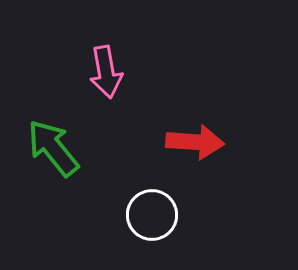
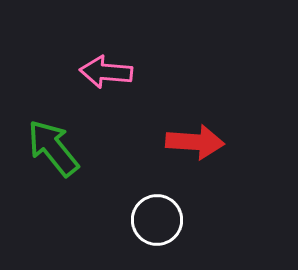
pink arrow: rotated 105 degrees clockwise
white circle: moved 5 px right, 5 px down
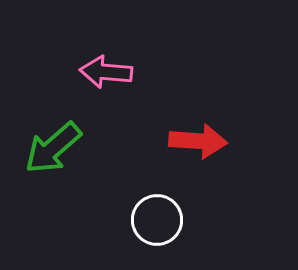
red arrow: moved 3 px right, 1 px up
green arrow: rotated 92 degrees counterclockwise
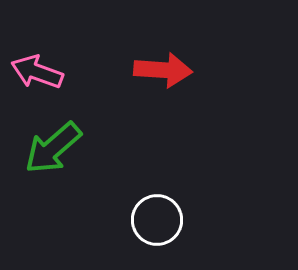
pink arrow: moved 69 px left; rotated 15 degrees clockwise
red arrow: moved 35 px left, 71 px up
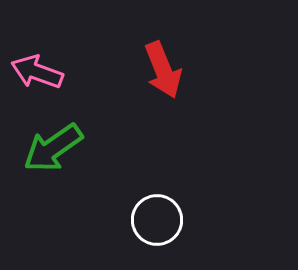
red arrow: rotated 64 degrees clockwise
green arrow: rotated 6 degrees clockwise
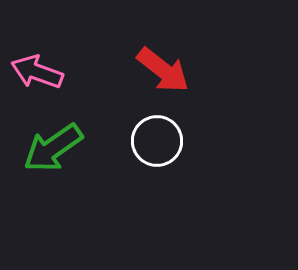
red arrow: rotated 30 degrees counterclockwise
white circle: moved 79 px up
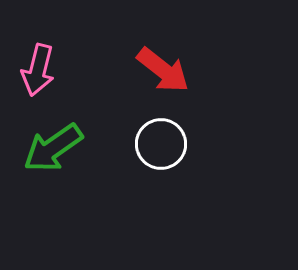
pink arrow: moved 1 px right, 2 px up; rotated 96 degrees counterclockwise
white circle: moved 4 px right, 3 px down
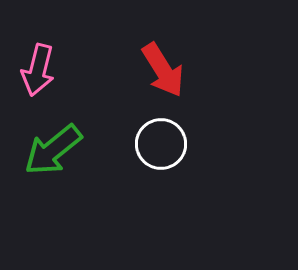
red arrow: rotated 20 degrees clockwise
green arrow: moved 2 px down; rotated 4 degrees counterclockwise
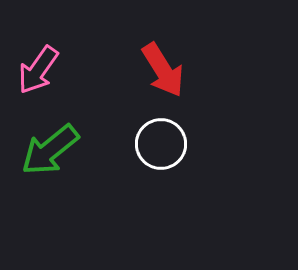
pink arrow: rotated 21 degrees clockwise
green arrow: moved 3 px left
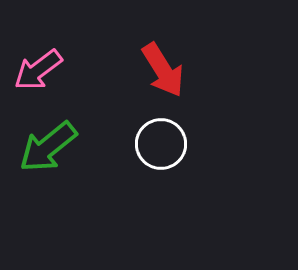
pink arrow: rotated 18 degrees clockwise
green arrow: moved 2 px left, 3 px up
